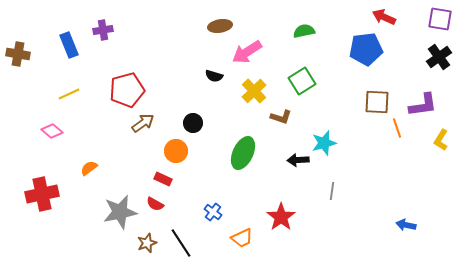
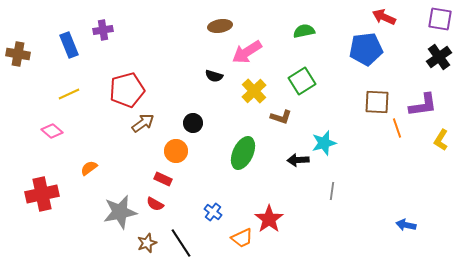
red star: moved 12 px left, 2 px down
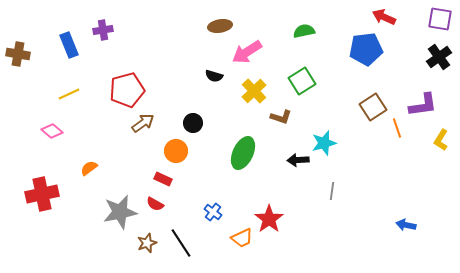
brown square: moved 4 px left, 5 px down; rotated 36 degrees counterclockwise
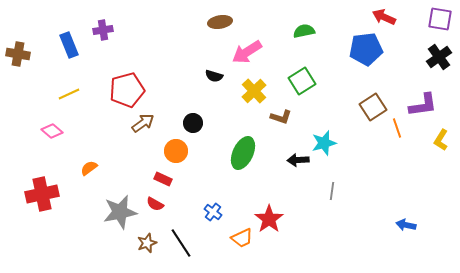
brown ellipse: moved 4 px up
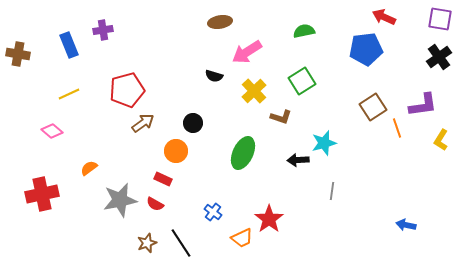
gray star: moved 12 px up
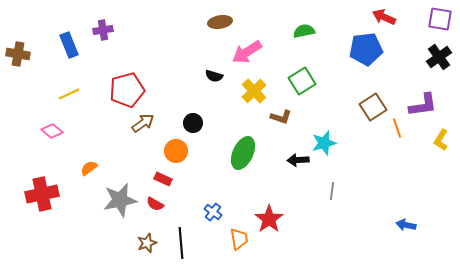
orange trapezoid: moved 3 px left, 1 px down; rotated 75 degrees counterclockwise
black line: rotated 28 degrees clockwise
